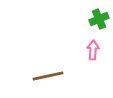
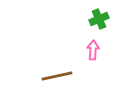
brown line: moved 9 px right
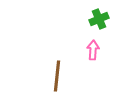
brown line: rotated 72 degrees counterclockwise
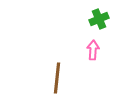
brown line: moved 2 px down
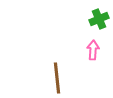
brown line: rotated 12 degrees counterclockwise
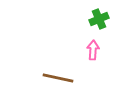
brown line: moved 1 px right; rotated 72 degrees counterclockwise
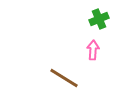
brown line: moved 6 px right; rotated 20 degrees clockwise
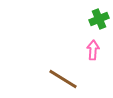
brown line: moved 1 px left, 1 px down
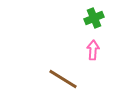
green cross: moved 5 px left, 1 px up
